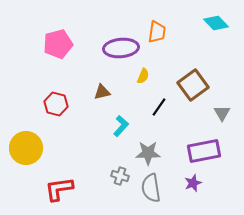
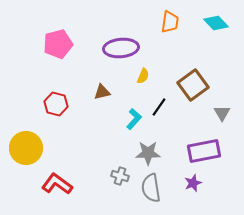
orange trapezoid: moved 13 px right, 10 px up
cyan L-shape: moved 13 px right, 7 px up
red L-shape: moved 2 px left, 5 px up; rotated 44 degrees clockwise
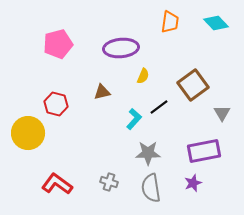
black line: rotated 18 degrees clockwise
yellow circle: moved 2 px right, 15 px up
gray cross: moved 11 px left, 6 px down
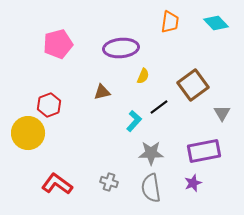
red hexagon: moved 7 px left, 1 px down; rotated 25 degrees clockwise
cyan L-shape: moved 2 px down
gray star: moved 3 px right
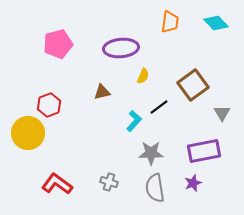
gray semicircle: moved 4 px right
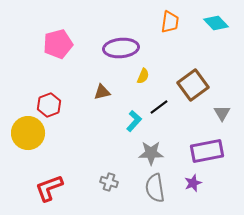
purple rectangle: moved 3 px right
red L-shape: moved 8 px left, 4 px down; rotated 56 degrees counterclockwise
